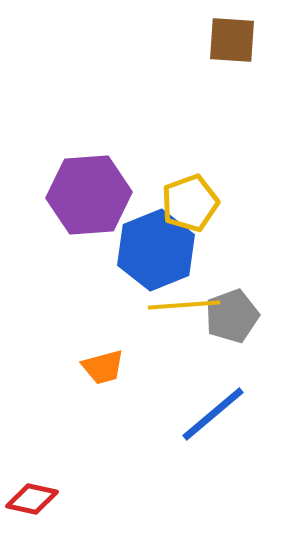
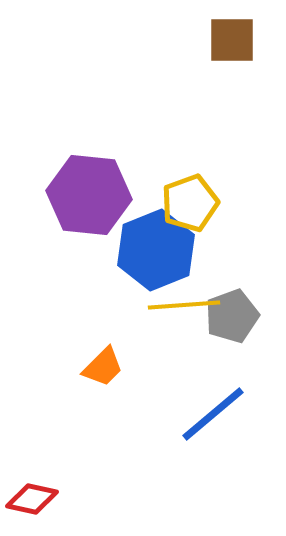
brown square: rotated 4 degrees counterclockwise
purple hexagon: rotated 10 degrees clockwise
orange trapezoid: rotated 30 degrees counterclockwise
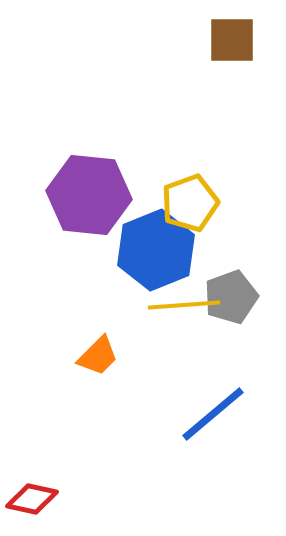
gray pentagon: moved 1 px left, 19 px up
orange trapezoid: moved 5 px left, 11 px up
